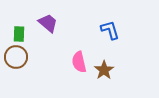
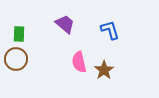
purple trapezoid: moved 17 px right, 1 px down
brown circle: moved 2 px down
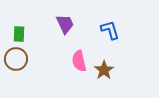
purple trapezoid: rotated 25 degrees clockwise
pink semicircle: moved 1 px up
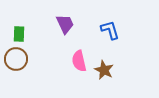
brown star: rotated 12 degrees counterclockwise
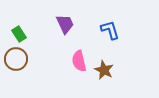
green rectangle: rotated 35 degrees counterclockwise
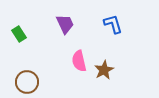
blue L-shape: moved 3 px right, 6 px up
brown circle: moved 11 px right, 23 px down
brown star: rotated 18 degrees clockwise
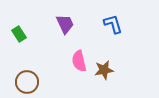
brown star: rotated 18 degrees clockwise
